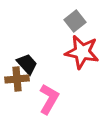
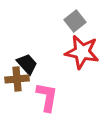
pink L-shape: moved 2 px left, 2 px up; rotated 20 degrees counterclockwise
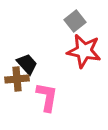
red star: moved 2 px right, 1 px up
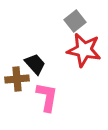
red star: moved 1 px up
black trapezoid: moved 8 px right
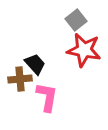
gray square: moved 1 px right, 1 px up
brown cross: moved 3 px right
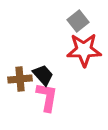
gray square: moved 2 px right, 1 px down
red star: rotated 12 degrees counterclockwise
black trapezoid: moved 8 px right, 11 px down
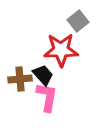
red star: moved 23 px left
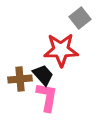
gray square: moved 2 px right, 3 px up
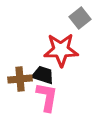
black trapezoid: rotated 30 degrees counterclockwise
